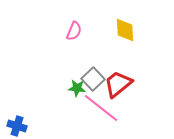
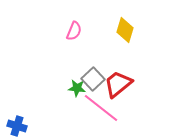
yellow diamond: rotated 20 degrees clockwise
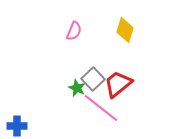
green star: rotated 18 degrees clockwise
blue cross: rotated 18 degrees counterclockwise
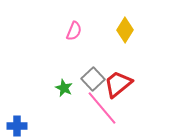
yellow diamond: rotated 15 degrees clockwise
green star: moved 13 px left
pink line: moved 1 px right; rotated 12 degrees clockwise
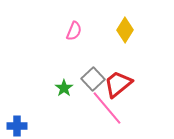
green star: rotated 12 degrees clockwise
pink line: moved 5 px right
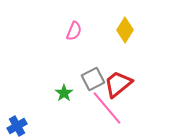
gray square: rotated 15 degrees clockwise
green star: moved 5 px down
blue cross: rotated 30 degrees counterclockwise
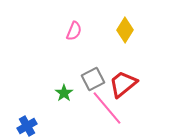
red trapezoid: moved 5 px right
blue cross: moved 10 px right
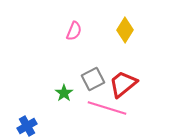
pink line: rotated 33 degrees counterclockwise
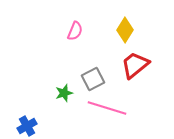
pink semicircle: moved 1 px right
red trapezoid: moved 12 px right, 19 px up
green star: rotated 18 degrees clockwise
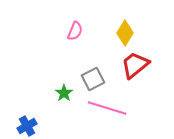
yellow diamond: moved 3 px down
green star: rotated 18 degrees counterclockwise
